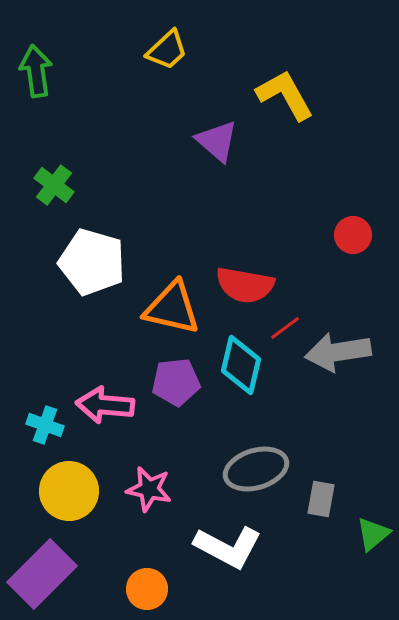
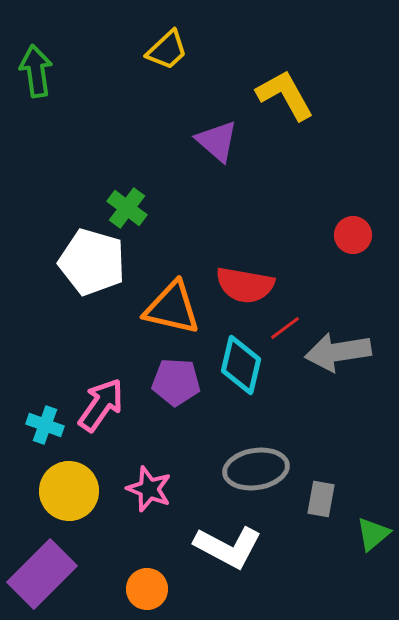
green cross: moved 73 px right, 23 px down
purple pentagon: rotated 9 degrees clockwise
pink arrow: moved 4 px left; rotated 120 degrees clockwise
gray ellipse: rotated 8 degrees clockwise
pink star: rotated 9 degrees clockwise
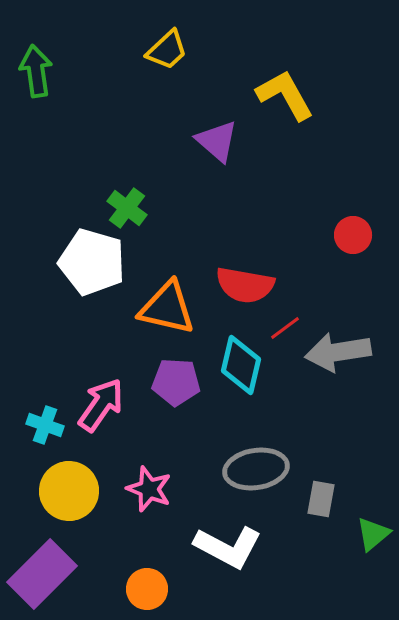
orange triangle: moved 5 px left
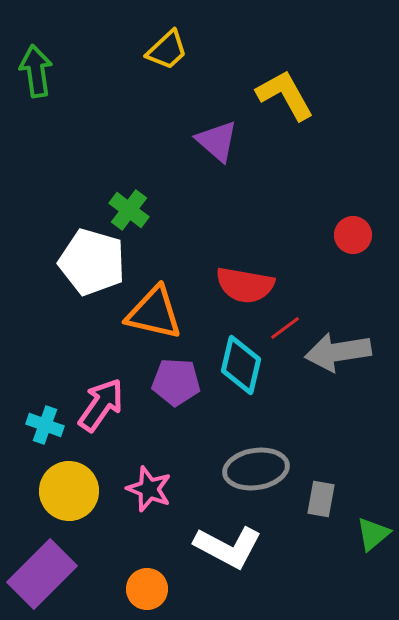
green cross: moved 2 px right, 2 px down
orange triangle: moved 13 px left, 5 px down
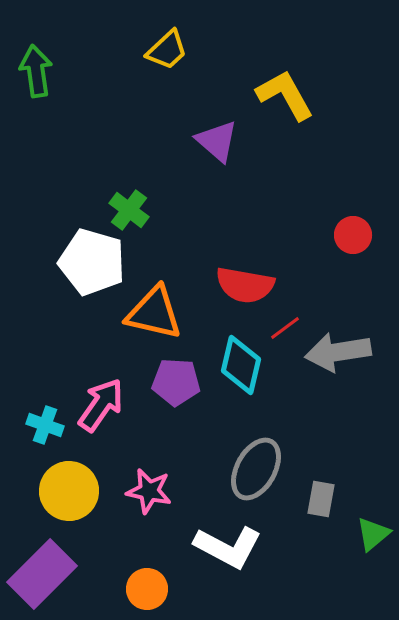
gray ellipse: rotated 52 degrees counterclockwise
pink star: moved 2 px down; rotated 9 degrees counterclockwise
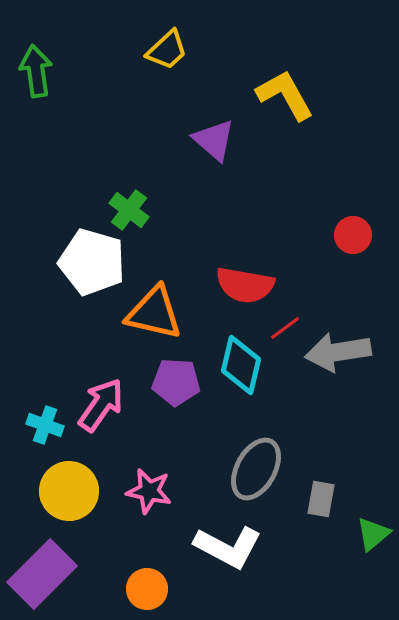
purple triangle: moved 3 px left, 1 px up
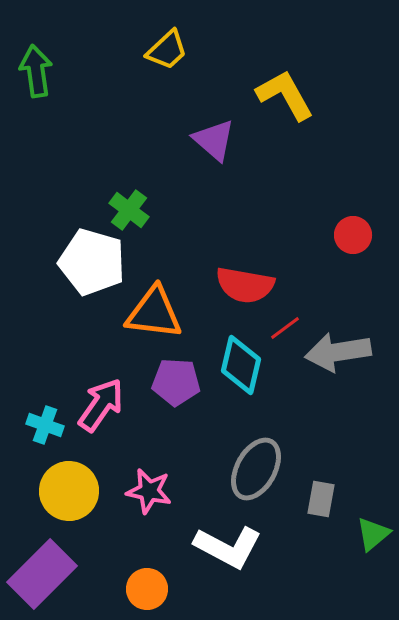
orange triangle: rotated 6 degrees counterclockwise
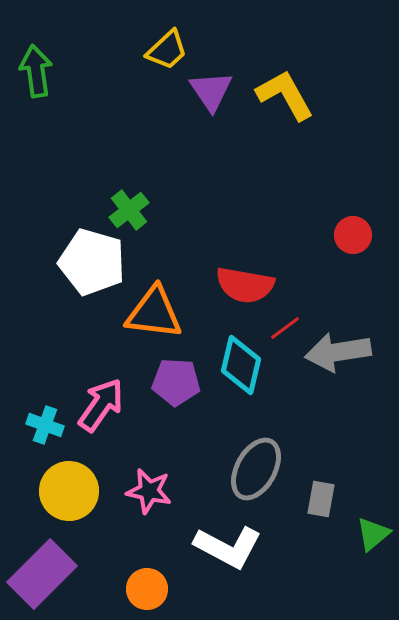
purple triangle: moved 3 px left, 49 px up; rotated 15 degrees clockwise
green cross: rotated 15 degrees clockwise
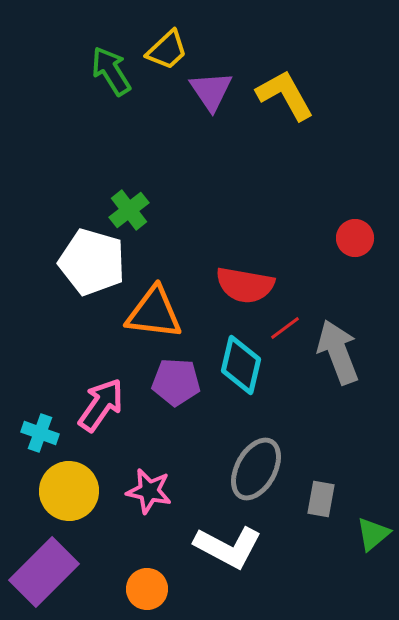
green arrow: moved 75 px right; rotated 24 degrees counterclockwise
red circle: moved 2 px right, 3 px down
gray arrow: rotated 78 degrees clockwise
cyan cross: moved 5 px left, 8 px down
purple rectangle: moved 2 px right, 2 px up
